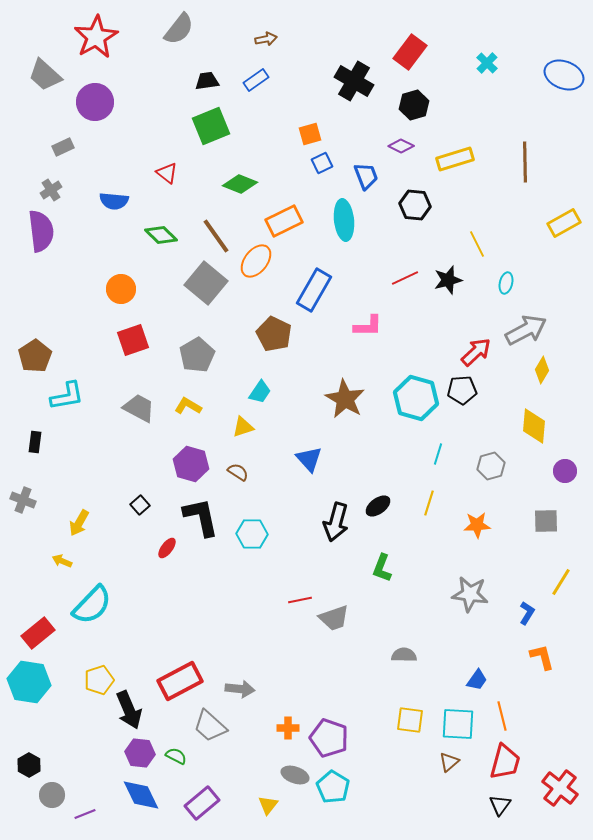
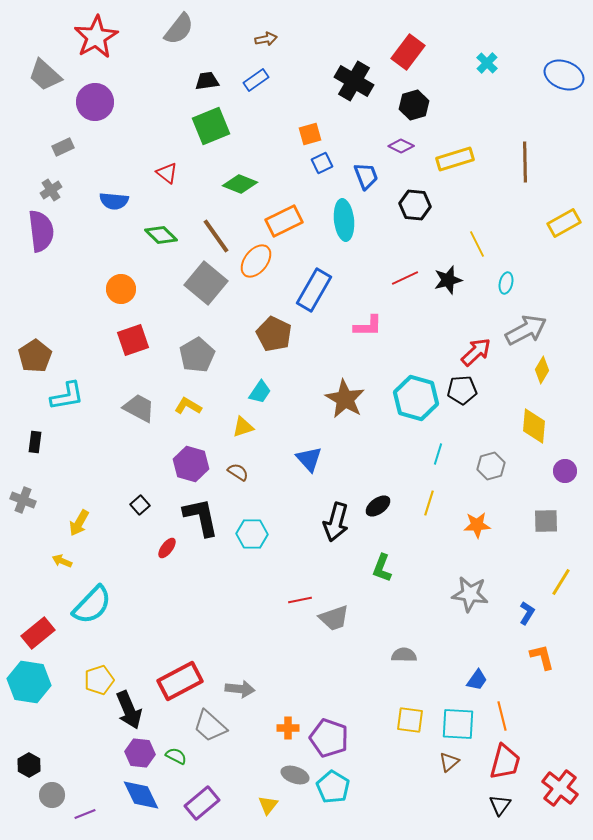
red rectangle at (410, 52): moved 2 px left
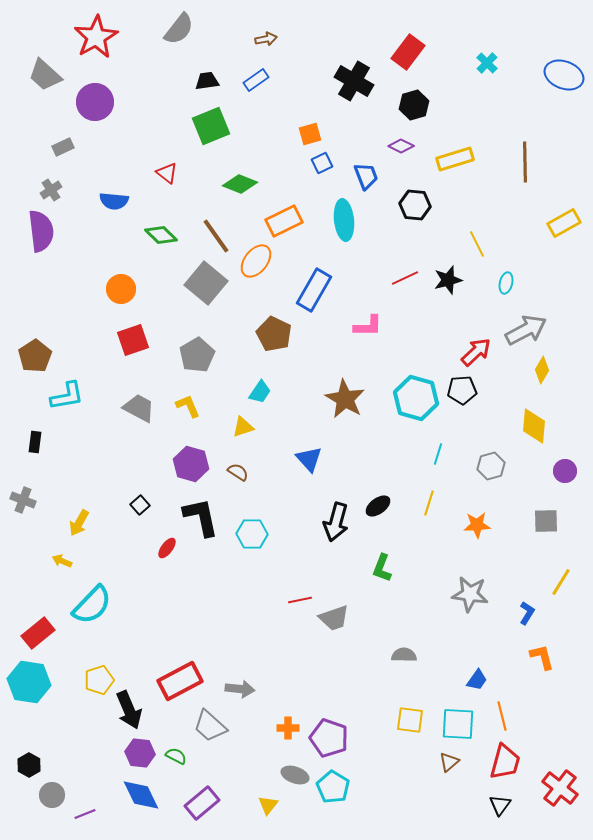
yellow L-shape at (188, 406): rotated 36 degrees clockwise
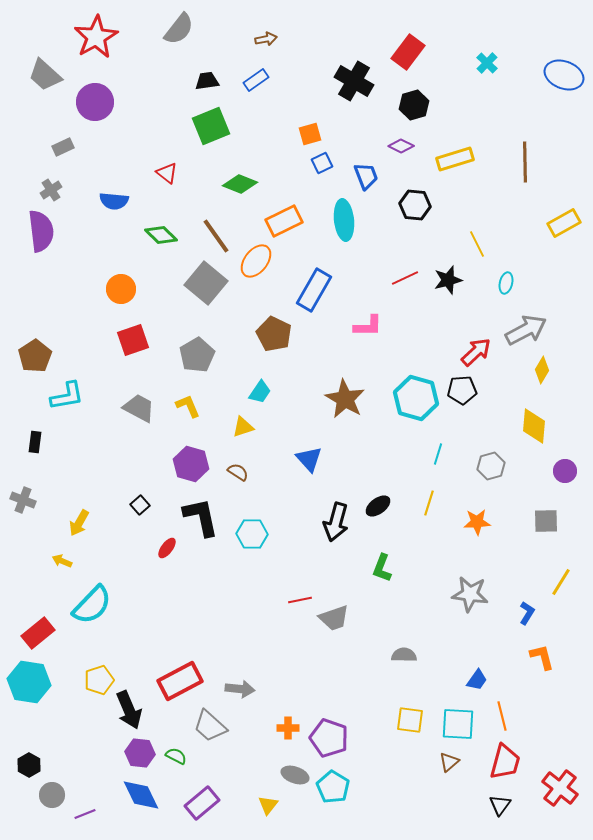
orange star at (477, 525): moved 3 px up
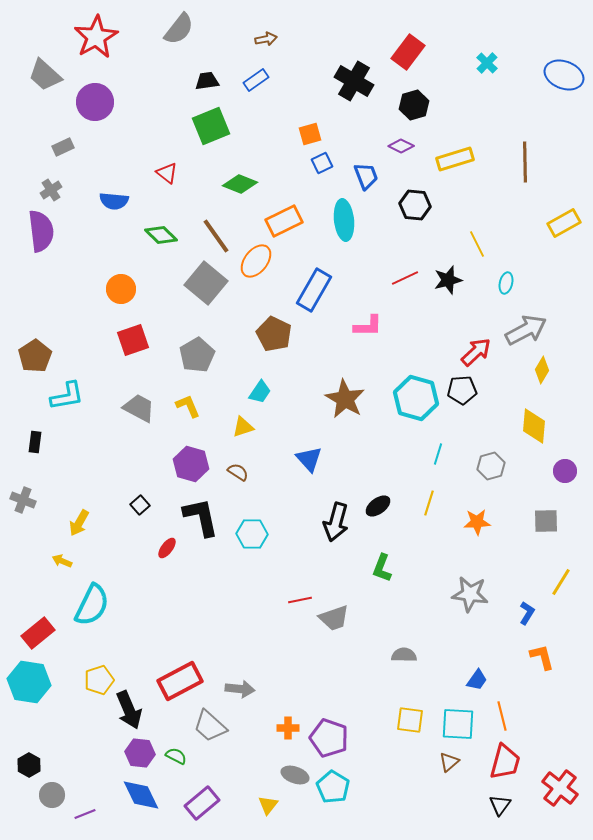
cyan semicircle at (92, 605): rotated 18 degrees counterclockwise
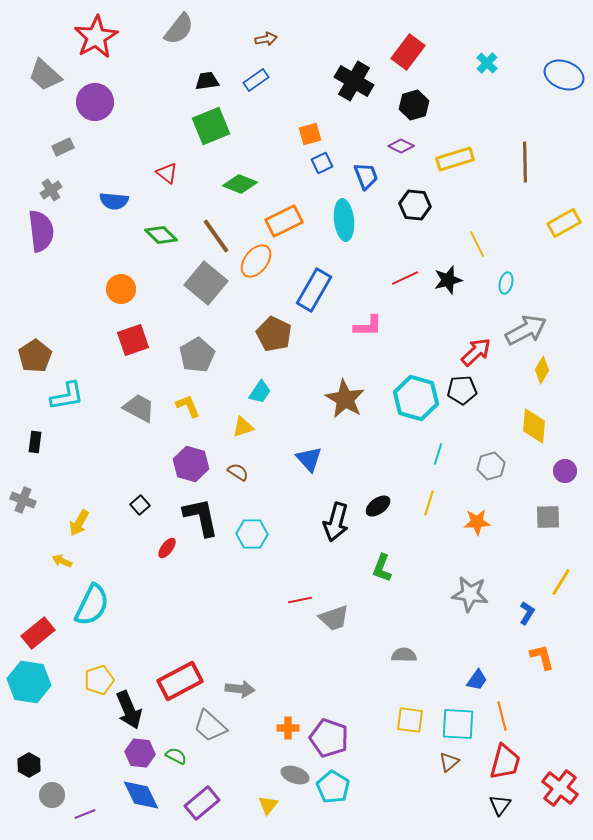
gray square at (546, 521): moved 2 px right, 4 px up
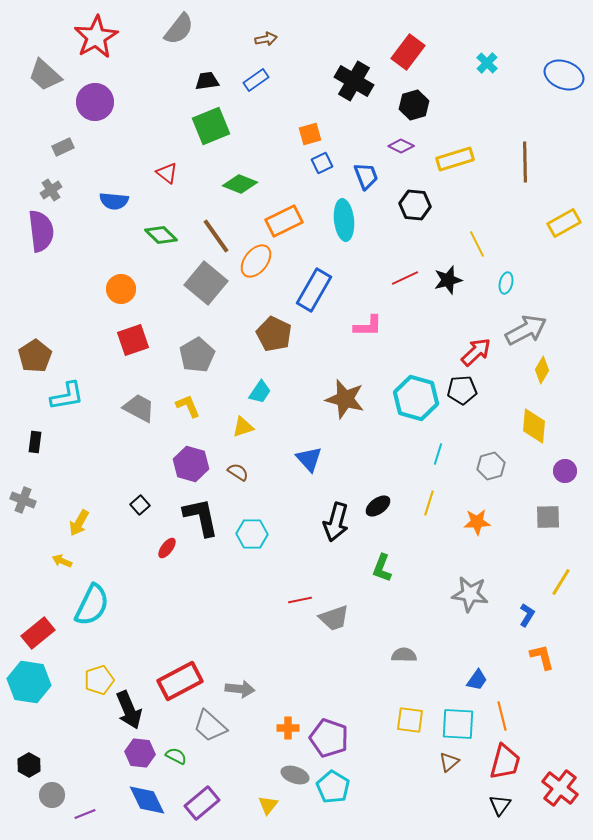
brown star at (345, 399): rotated 15 degrees counterclockwise
blue L-shape at (527, 613): moved 2 px down
blue diamond at (141, 795): moved 6 px right, 5 px down
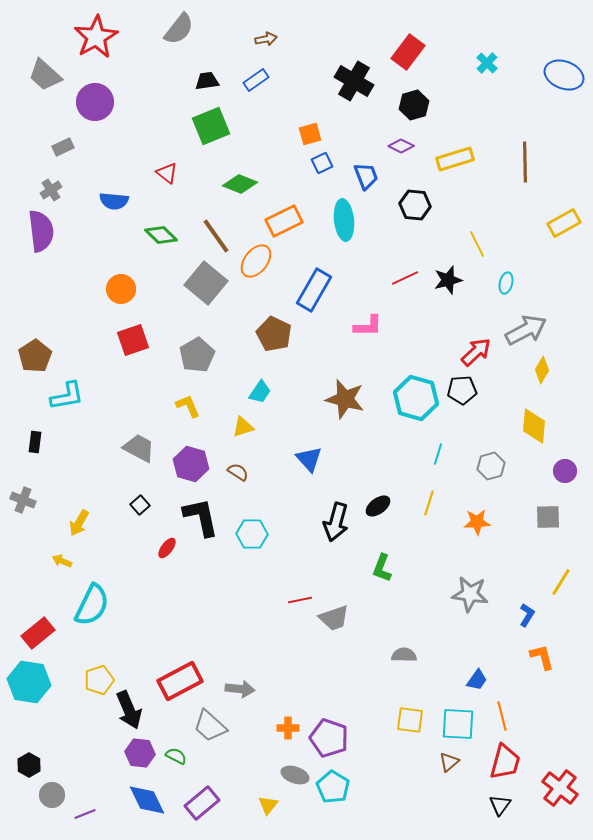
gray trapezoid at (139, 408): moved 40 px down
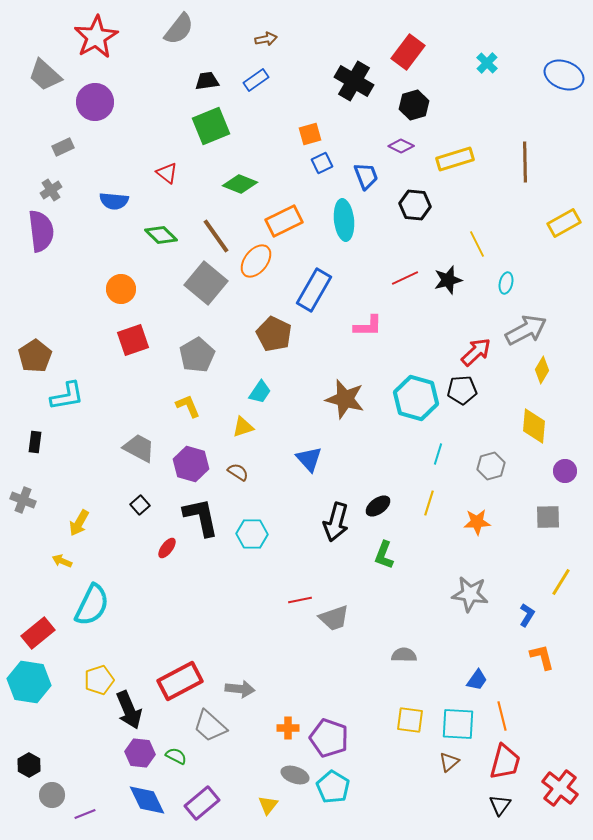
green L-shape at (382, 568): moved 2 px right, 13 px up
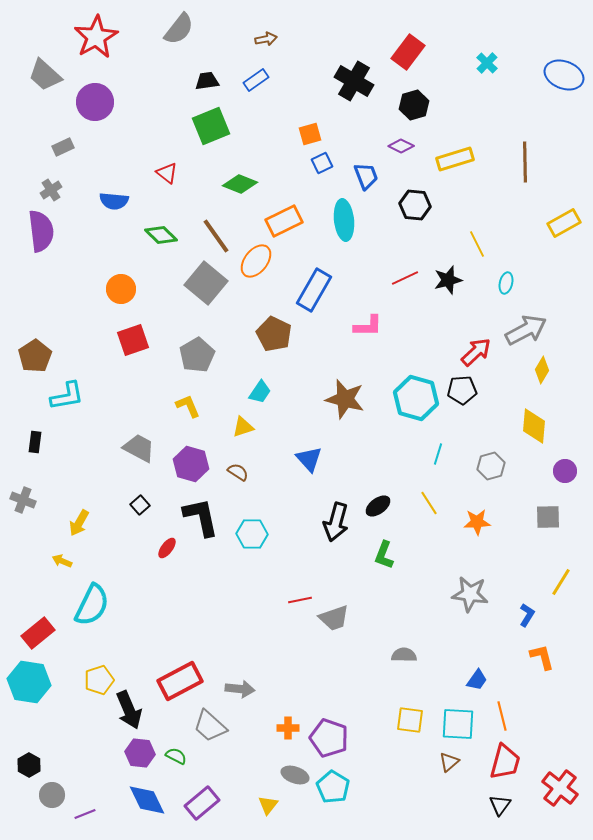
yellow line at (429, 503): rotated 50 degrees counterclockwise
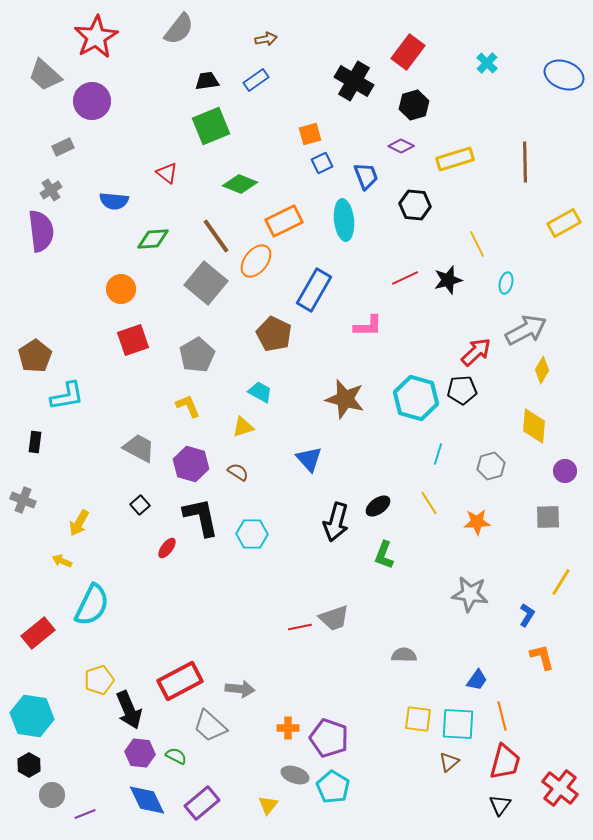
purple circle at (95, 102): moved 3 px left, 1 px up
green diamond at (161, 235): moved 8 px left, 4 px down; rotated 48 degrees counterclockwise
cyan trapezoid at (260, 392): rotated 95 degrees counterclockwise
red line at (300, 600): moved 27 px down
cyan hexagon at (29, 682): moved 3 px right, 34 px down
yellow square at (410, 720): moved 8 px right, 1 px up
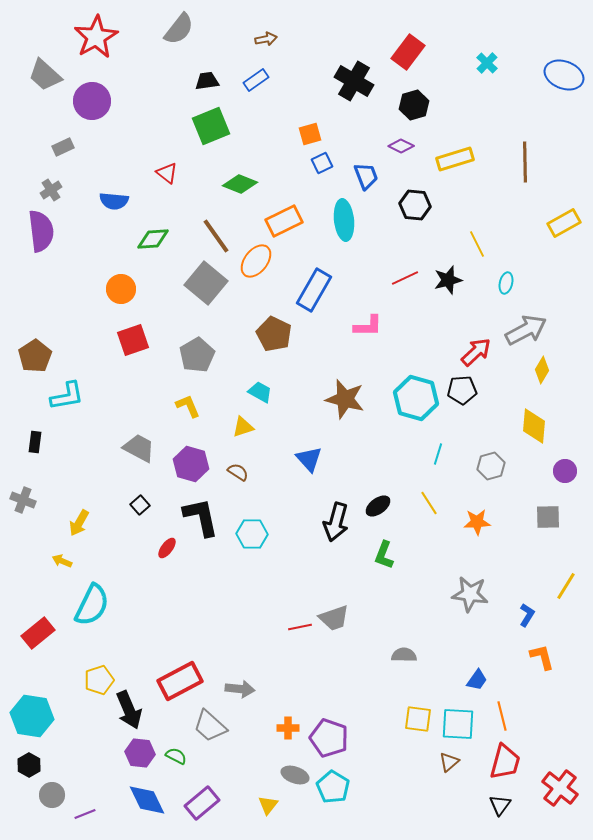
yellow line at (561, 582): moved 5 px right, 4 px down
